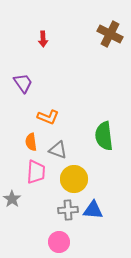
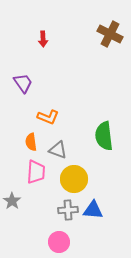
gray star: moved 2 px down
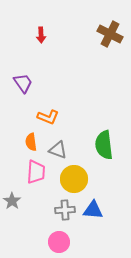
red arrow: moved 2 px left, 4 px up
green semicircle: moved 9 px down
gray cross: moved 3 px left
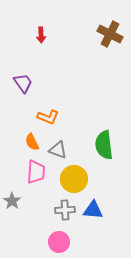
orange semicircle: moved 1 px right; rotated 18 degrees counterclockwise
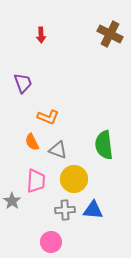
purple trapezoid: rotated 15 degrees clockwise
pink trapezoid: moved 9 px down
pink circle: moved 8 px left
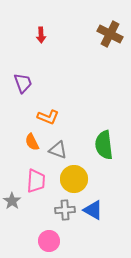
blue triangle: rotated 25 degrees clockwise
pink circle: moved 2 px left, 1 px up
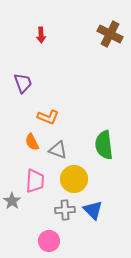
pink trapezoid: moved 1 px left
blue triangle: rotated 15 degrees clockwise
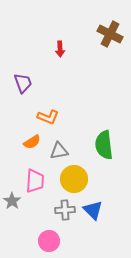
red arrow: moved 19 px right, 14 px down
orange semicircle: rotated 96 degrees counterclockwise
gray triangle: moved 1 px right, 1 px down; rotated 30 degrees counterclockwise
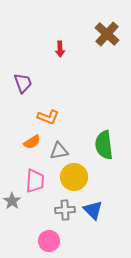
brown cross: moved 3 px left; rotated 15 degrees clockwise
yellow circle: moved 2 px up
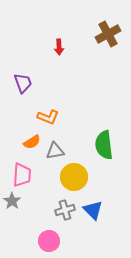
brown cross: moved 1 px right; rotated 20 degrees clockwise
red arrow: moved 1 px left, 2 px up
gray triangle: moved 4 px left
pink trapezoid: moved 13 px left, 6 px up
gray cross: rotated 12 degrees counterclockwise
